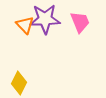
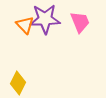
yellow diamond: moved 1 px left
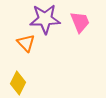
orange triangle: moved 1 px right, 18 px down
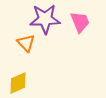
yellow diamond: rotated 40 degrees clockwise
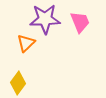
orange triangle: rotated 30 degrees clockwise
yellow diamond: rotated 30 degrees counterclockwise
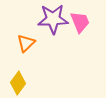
purple star: moved 8 px right
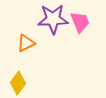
orange triangle: rotated 18 degrees clockwise
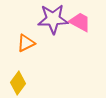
pink trapezoid: rotated 40 degrees counterclockwise
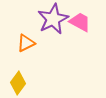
purple star: rotated 24 degrees counterclockwise
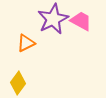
pink trapezoid: moved 1 px right, 1 px up
